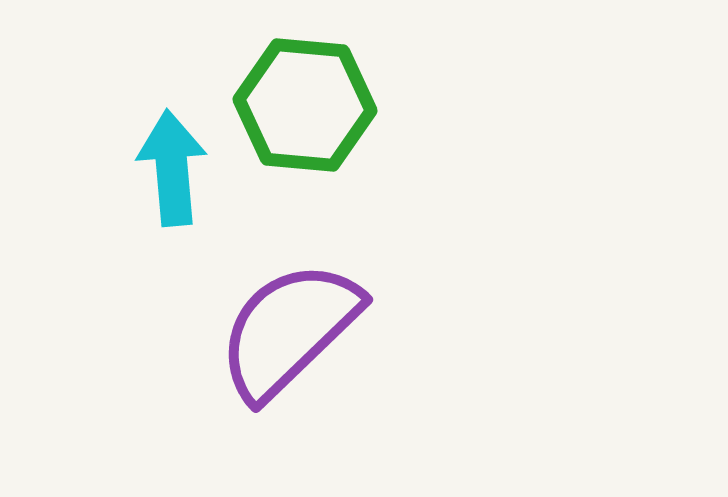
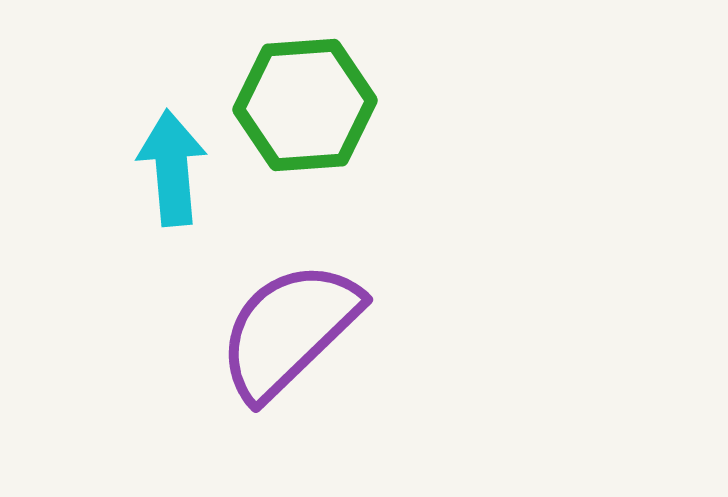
green hexagon: rotated 9 degrees counterclockwise
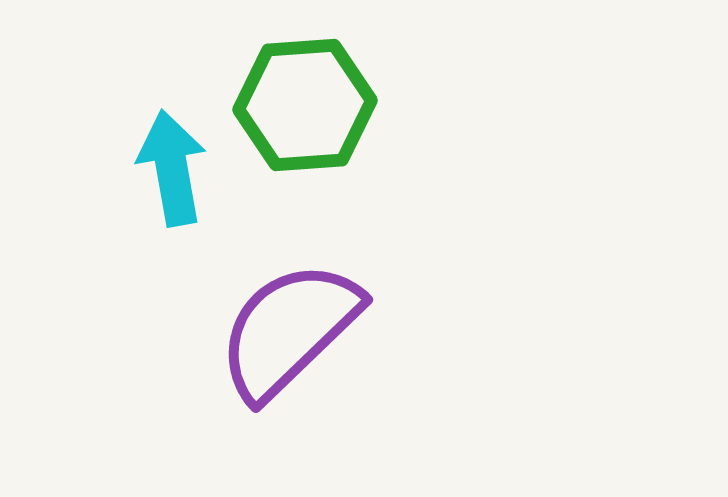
cyan arrow: rotated 5 degrees counterclockwise
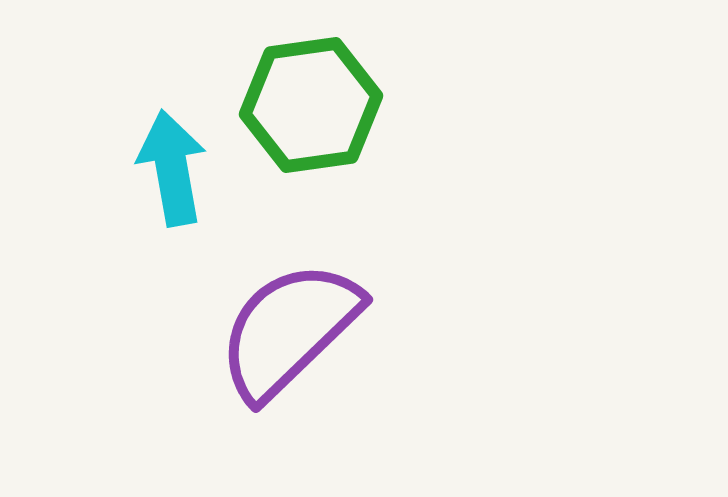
green hexagon: moved 6 px right; rotated 4 degrees counterclockwise
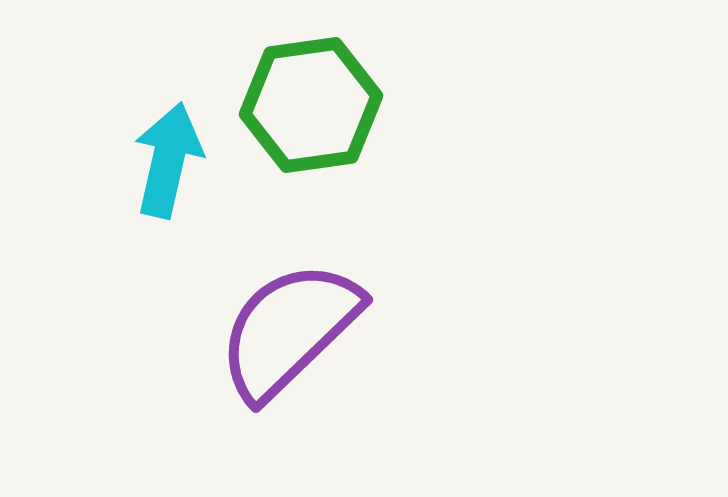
cyan arrow: moved 4 px left, 8 px up; rotated 23 degrees clockwise
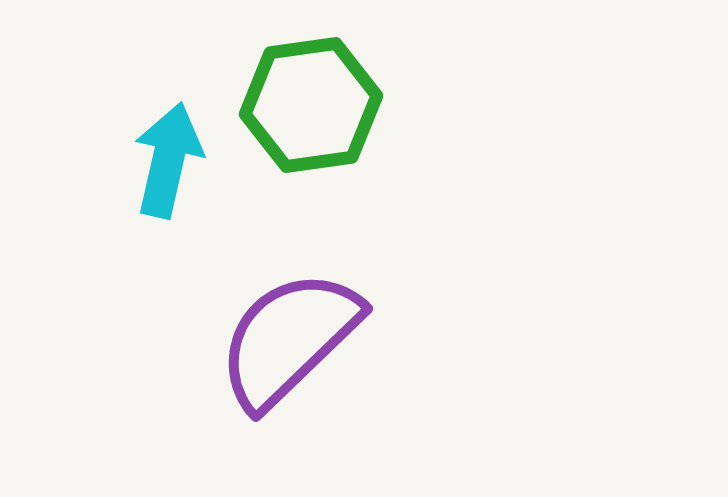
purple semicircle: moved 9 px down
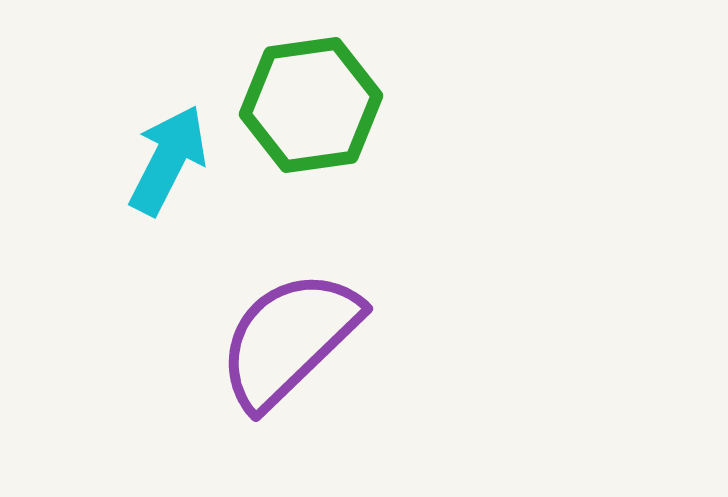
cyan arrow: rotated 14 degrees clockwise
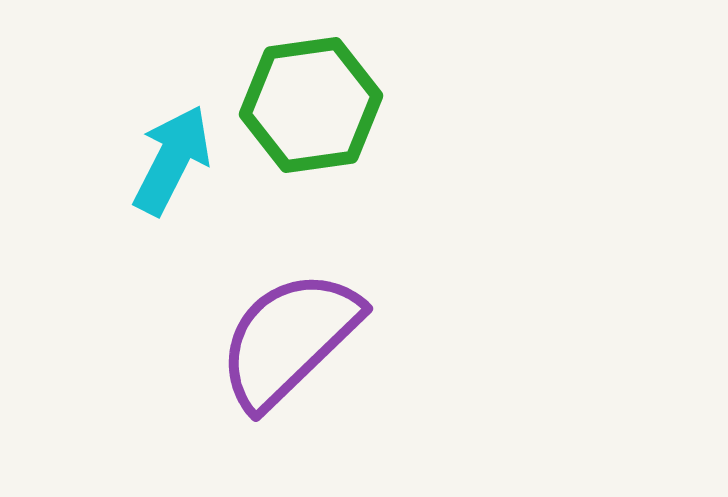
cyan arrow: moved 4 px right
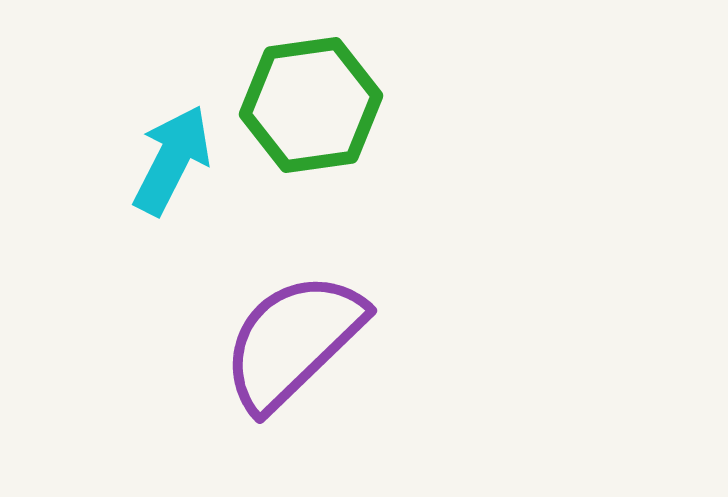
purple semicircle: moved 4 px right, 2 px down
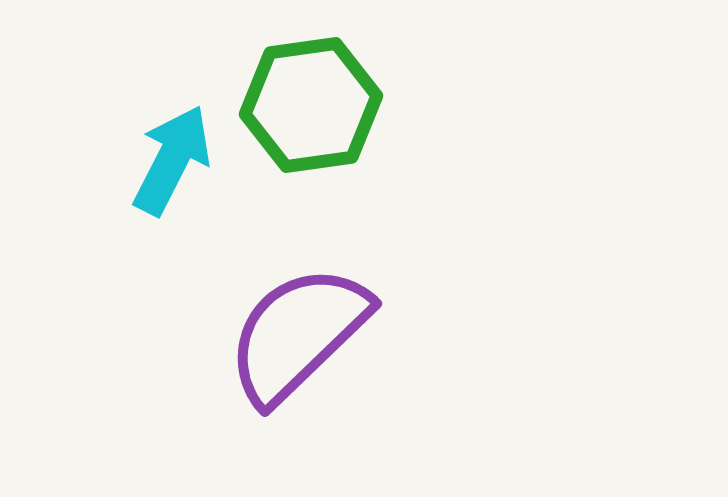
purple semicircle: moved 5 px right, 7 px up
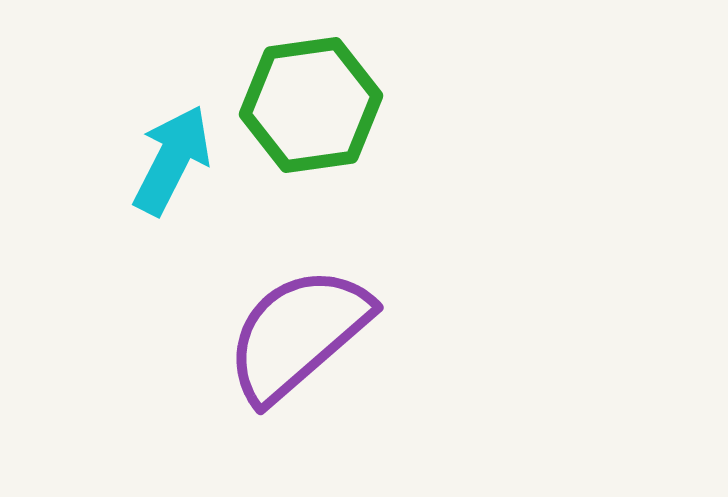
purple semicircle: rotated 3 degrees clockwise
